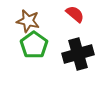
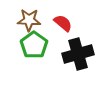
red semicircle: moved 12 px left, 9 px down
brown star: moved 1 px right, 1 px up; rotated 10 degrees counterclockwise
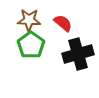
green pentagon: moved 3 px left
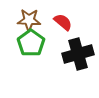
red semicircle: moved 1 px up
green pentagon: moved 2 px up
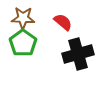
brown star: moved 6 px left, 2 px up
green pentagon: moved 8 px left
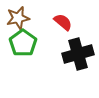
brown star: moved 5 px left; rotated 15 degrees counterclockwise
